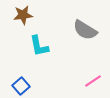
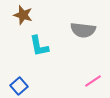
brown star: rotated 24 degrees clockwise
gray semicircle: moved 2 px left; rotated 25 degrees counterclockwise
blue square: moved 2 px left
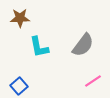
brown star: moved 3 px left, 3 px down; rotated 18 degrees counterclockwise
gray semicircle: moved 15 px down; rotated 60 degrees counterclockwise
cyan L-shape: moved 1 px down
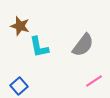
brown star: moved 8 px down; rotated 18 degrees clockwise
pink line: moved 1 px right
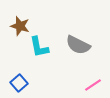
gray semicircle: moved 5 px left; rotated 80 degrees clockwise
pink line: moved 1 px left, 4 px down
blue square: moved 3 px up
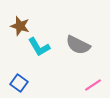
cyan L-shape: rotated 20 degrees counterclockwise
blue square: rotated 12 degrees counterclockwise
